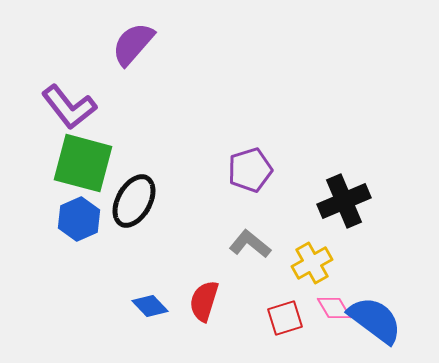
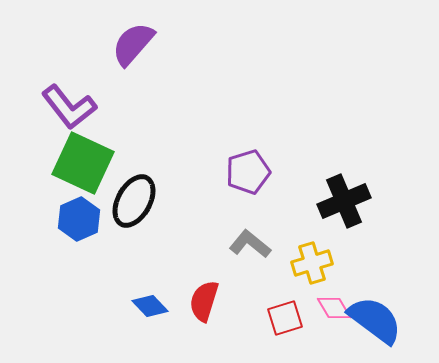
green square: rotated 10 degrees clockwise
purple pentagon: moved 2 px left, 2 px down
yellow cross: rotated 12 degrees clockwise
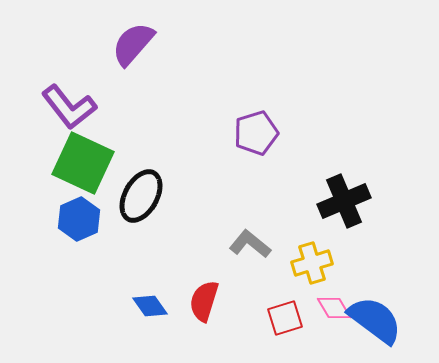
purple pentagon: moved 8 px right, 39 px up
black ellipse: moved 7 px right, 5 px up
blue diamond: rotated 9 degrees clockwise
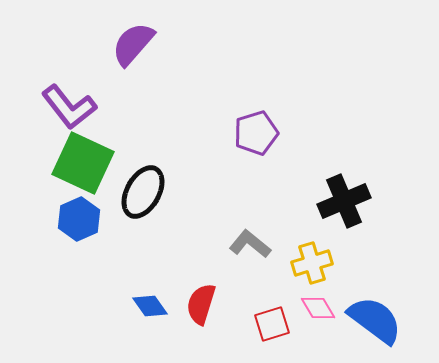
black ellipse: moved 2 px right, 4 px up
red semicircle: moved 3 px left, 3 px down
pink diamond: moved 16 px left
red square: moved 13 px left, 6 px down
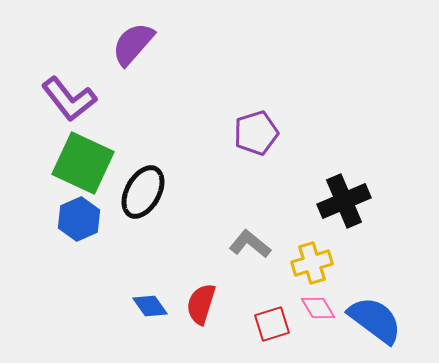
purple L-shape: moved 8 px up
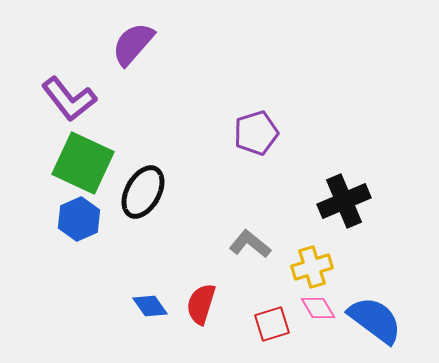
yellow cross: moved 4 px down
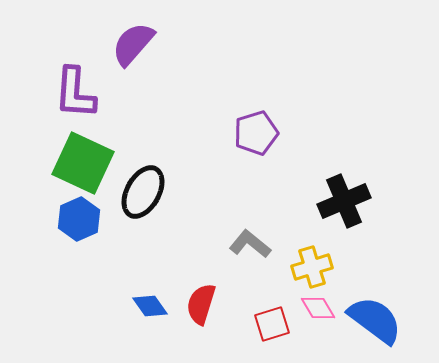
purple L-shape: moved 6 px right, 6 px up; rotated 42 degrees clockwise
